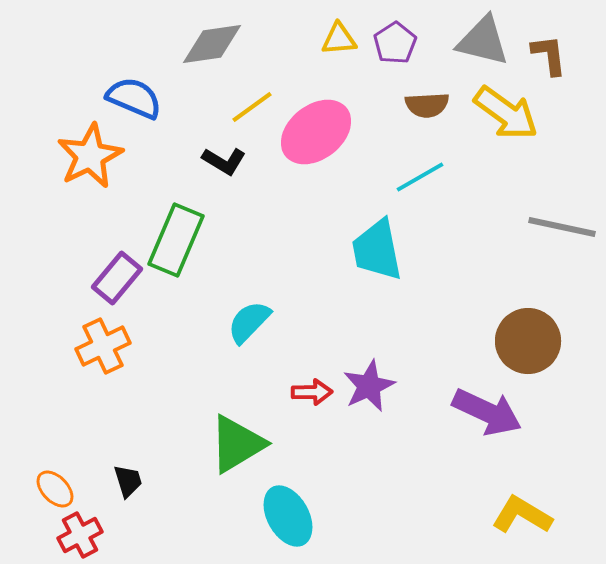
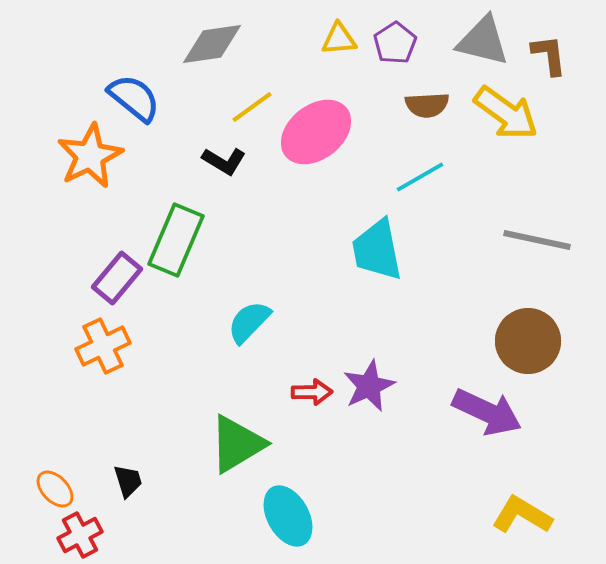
blue semicircle: rotated 16 degrees clockwise
gray line: moved 25 px left, 13 px down
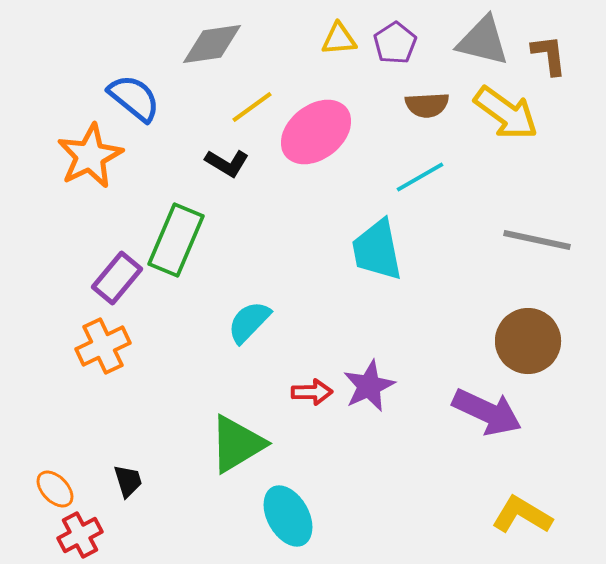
black L-shape: moved 3 px right, 2 px down
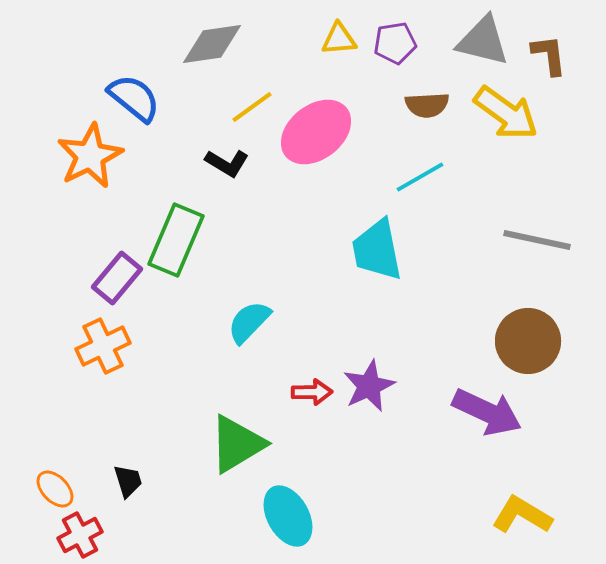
purple pentagon: rotated 24 degrees clockwise
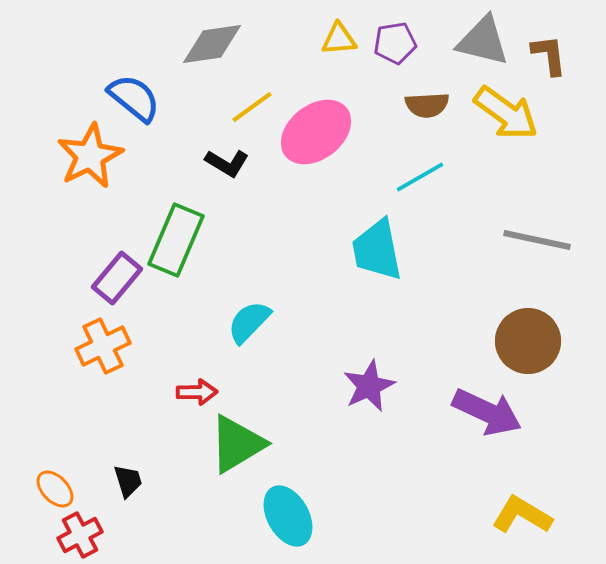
red arrow: moved 115 px left
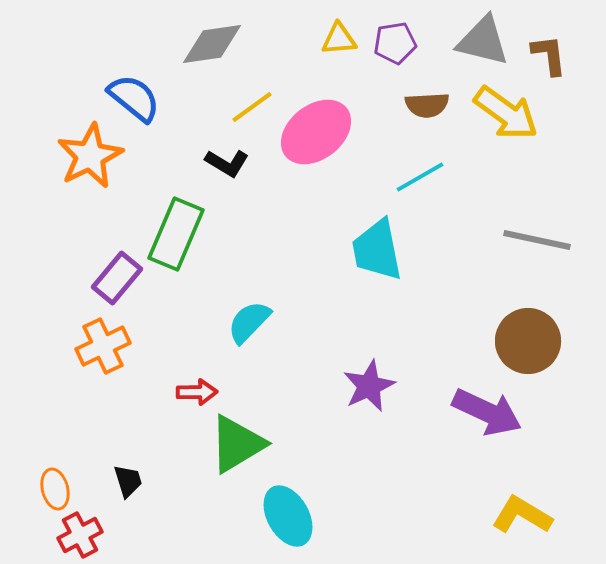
green rectangle: moved 6 px up
orange ellipse: rotated 30 degrees clockwise
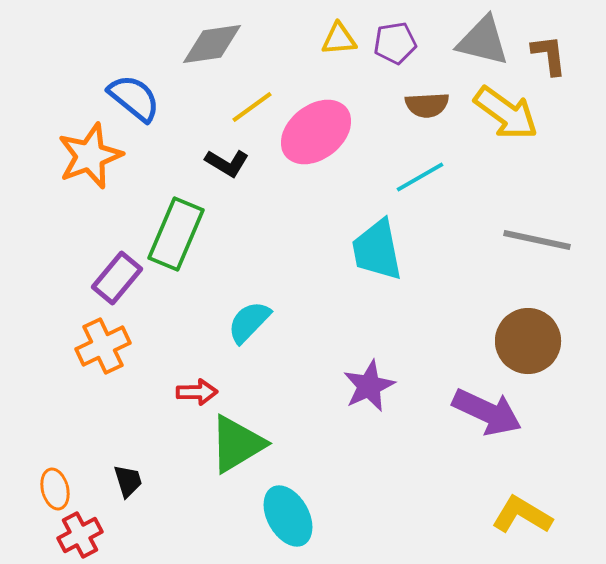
orange star: rotated 6 degrees clockwise
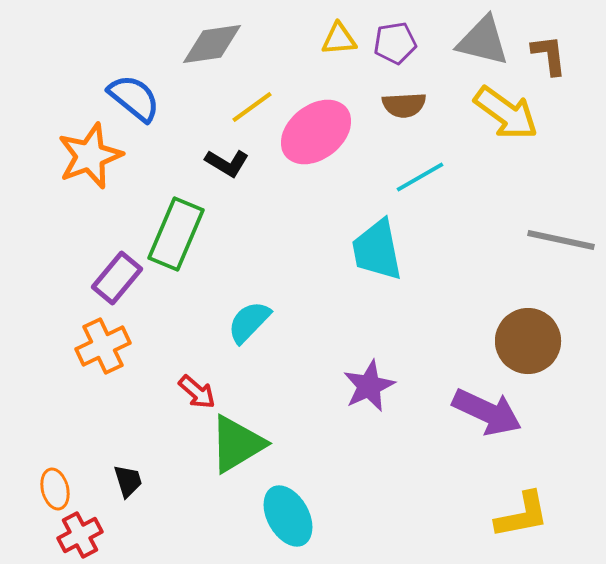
brown semicircle: moved 23 px left
gray line: moved 24 px right
red arrow: rotated 42 degrees clockwise
yellow L-shape: rotated 138 degrees clockwise
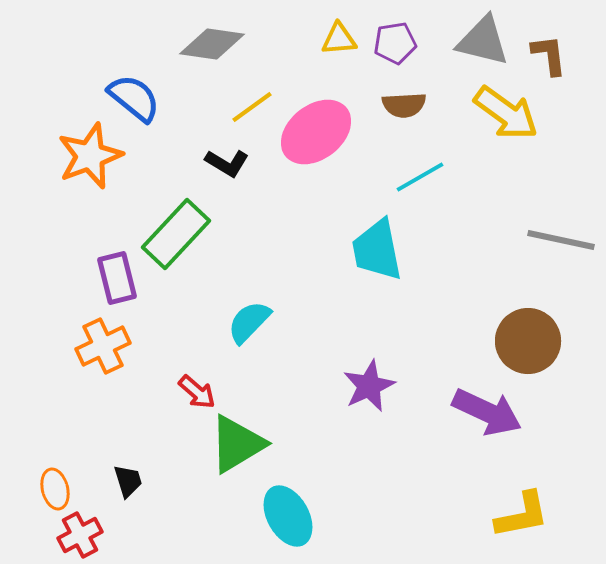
gray diamond: rotated 16 degrees clockwise
green rectangle: rotated 20 degrees clockwise
purple rectangle: rotated 54 degrees counterclockwise
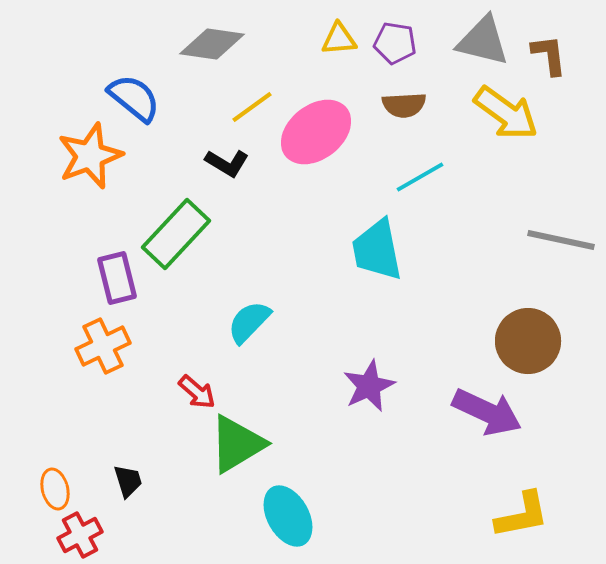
purple pentagon: rotated 18 degrees clockwise
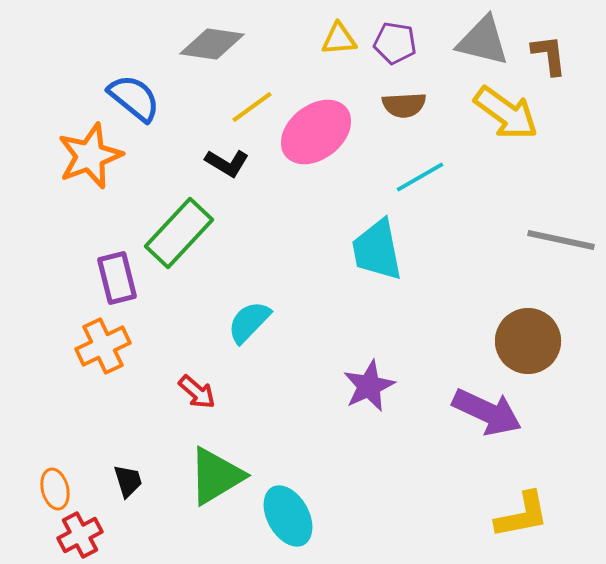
green rectangle: moved 3 px right, 1 px up
green triangle: moved 21 px left, 32 px down
